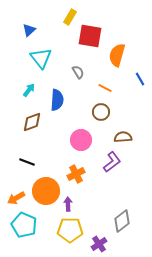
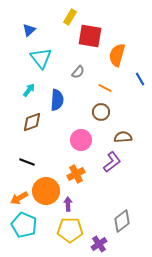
gray semicircle: rotated 72 degrees clockwise
orange arrow: moved 3 px right
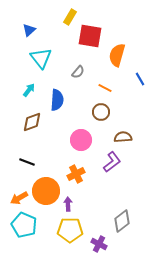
purple cross: rotated 28 degrees counterclockwise
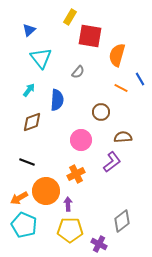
orange line: moved 16 px right
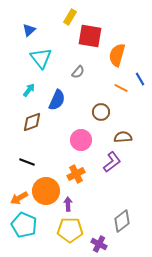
blue semicircle: rotated 20 degrees clockwise
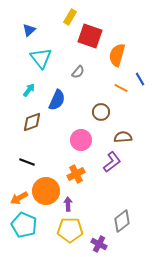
red square: rotated 10 degrees clockwise
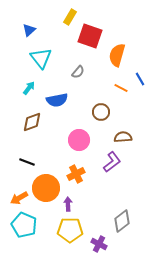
cyan arrow: moved 2 px up
blue semicircle: rotated 55 degrees clockwise
pink circle: moved 2 px left
orange circle: moved 3 px up
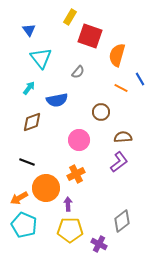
blue triangle: rotated 24 degrees counterclockwise
purple L-shape: moved 7 px right
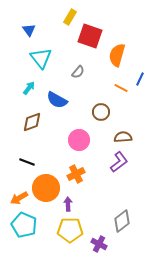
blue line: rotated 56 degrees clockwise
blue semicircle: rotated 40 degrees clockwise
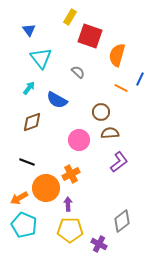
gray semicircle: rotated 88 degrees counterclockwise
brown semicircle: moved 13 px left, 4 px up
orange cross: moved 5 px left
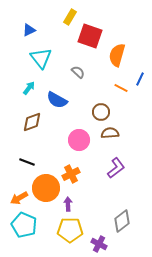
blue triangle: rotated 40 degrees clockwise
purple L-shape: moved 3 px left, 6 px down
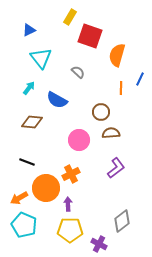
orange line: rotated 64 degrees clockwise
brown diamond: rotated 25 degrees clockwise
brown semicircle: moved 1 px right
